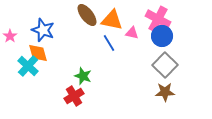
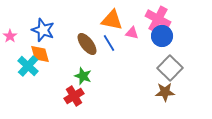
brown ellipse: moved 29 px down
orange diamond: moved 2 px right, 1 px down
gray square: moved 5 px right, 3 px down
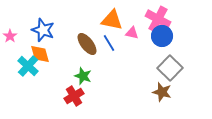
brown star: moved 3 px left; rotated 18 degrees clockwise
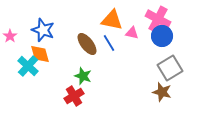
gray square: rotated 15 degrees clockwise
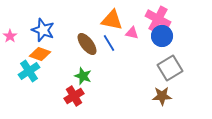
orange diamond: rotated 55 degrees counterclockwise
cyan cross: moved 1 px right, 5 px down; rotated 15 degrees clockwise
brown star: moved 4 px down; rotated 18 degrees counterclockwise
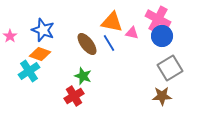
orange triangle: moved 2 px down
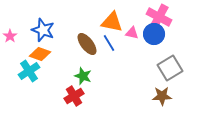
pink cross: moved 1 px right, 2 px up
blue circle: moved 8 px left, 2 px up
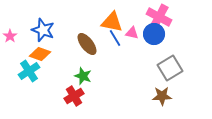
blue line: moved 6 px right, 5 px up
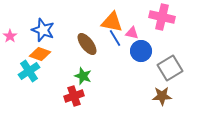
pink cross: moved 3 px right; rotated 15 degrees counterclockwise
blue circle: moved 13 px left, 17 px down
red cross: rotated 12 degrees clockwise
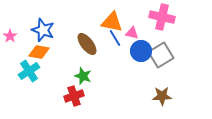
orange diamond: moved 1 px left, 2 px up; rotated 10 degrees counterclockwise
gray square: moved 9 px left, 13 px up
